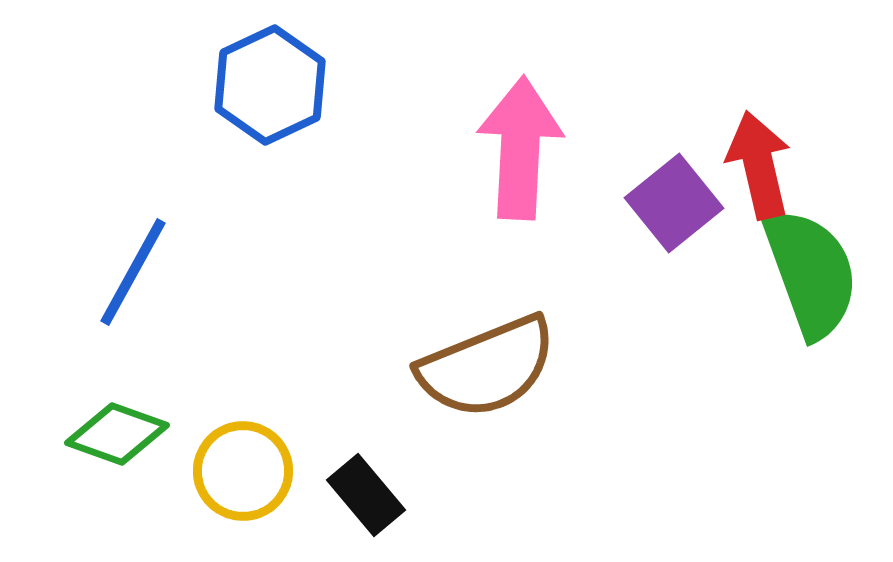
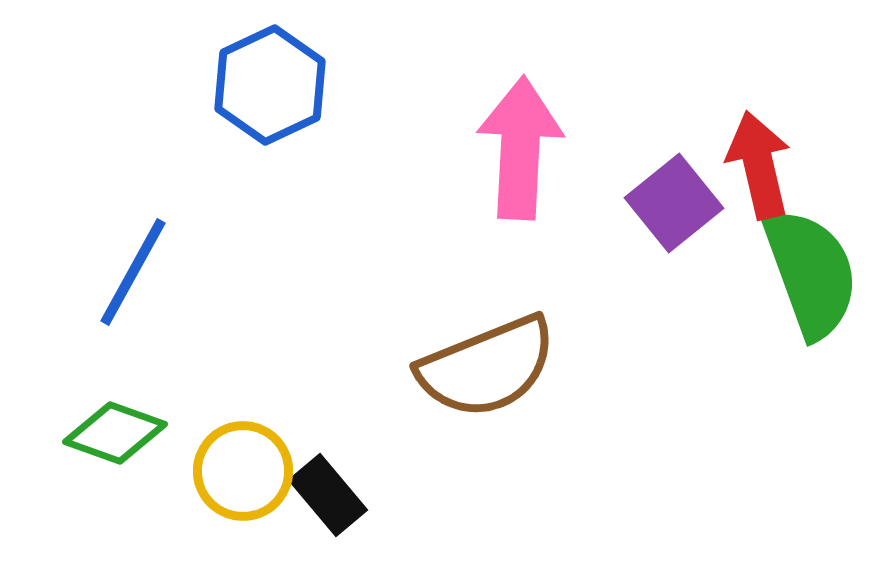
green diamond: moved 2 px left, 1 px up
black rectangle: moved 38 px left
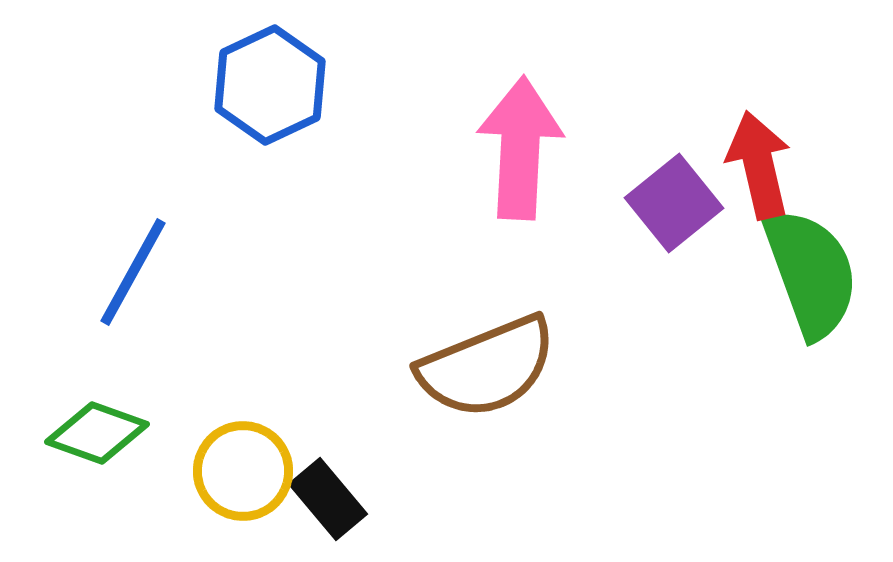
green diamond: moved 18 px left
black rectangle: moved 4 px down
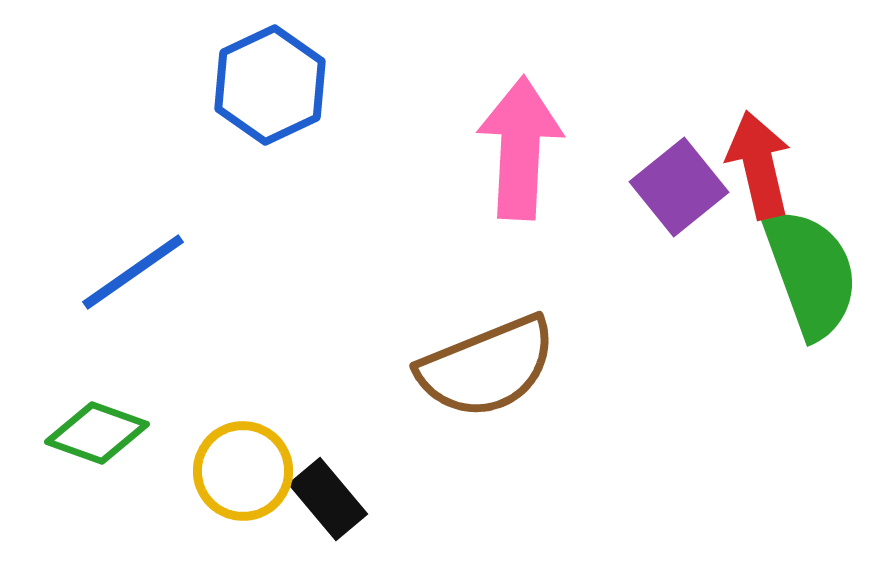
purple square: moved 5 px right, 16 px up
blue line: rotated 26 degrees clockwise
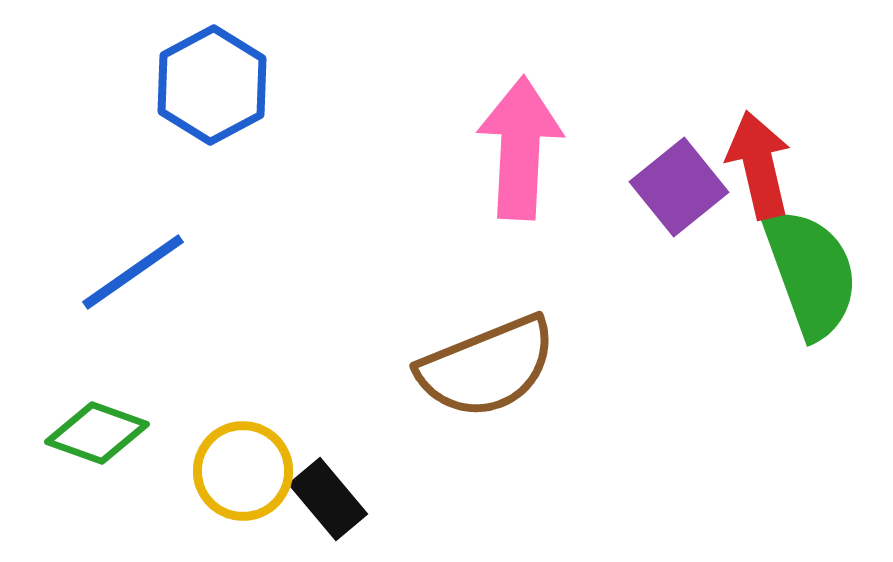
blue hexagon: moved 58 px left; rotated 3 degrees counterclockwise
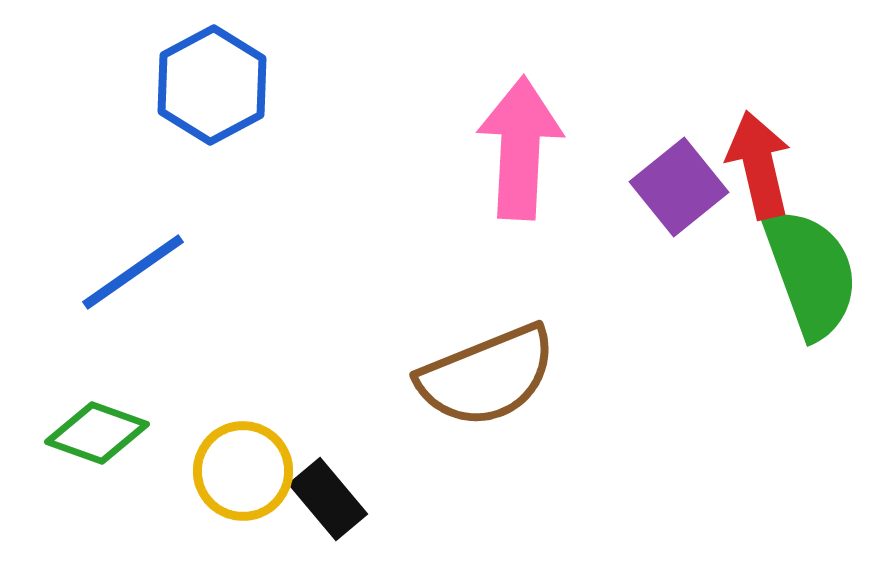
brown semicircle: moved 9 px down
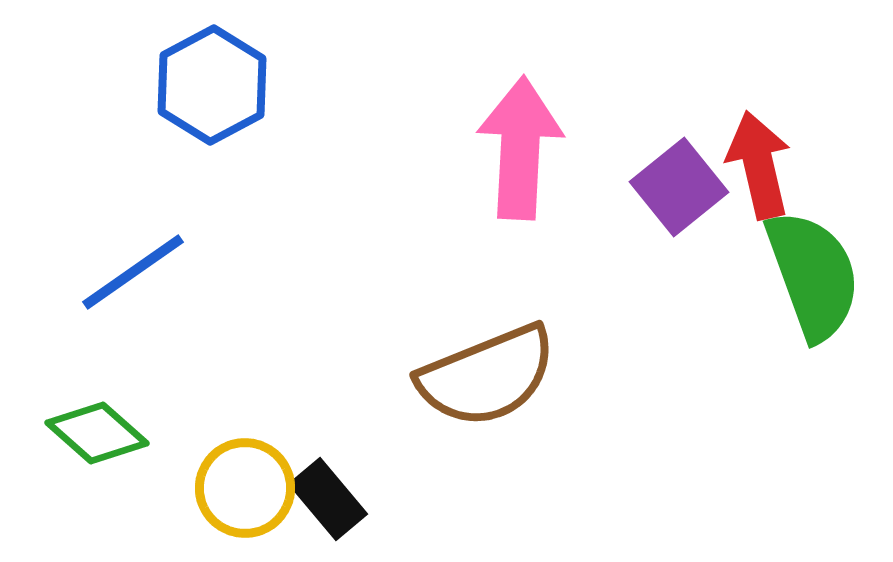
green semicircle: moved 2 px right, 2 px down
green diamond: rotated 22 degrees clockwise
yellow circle: moved 2 px right, 17 px down
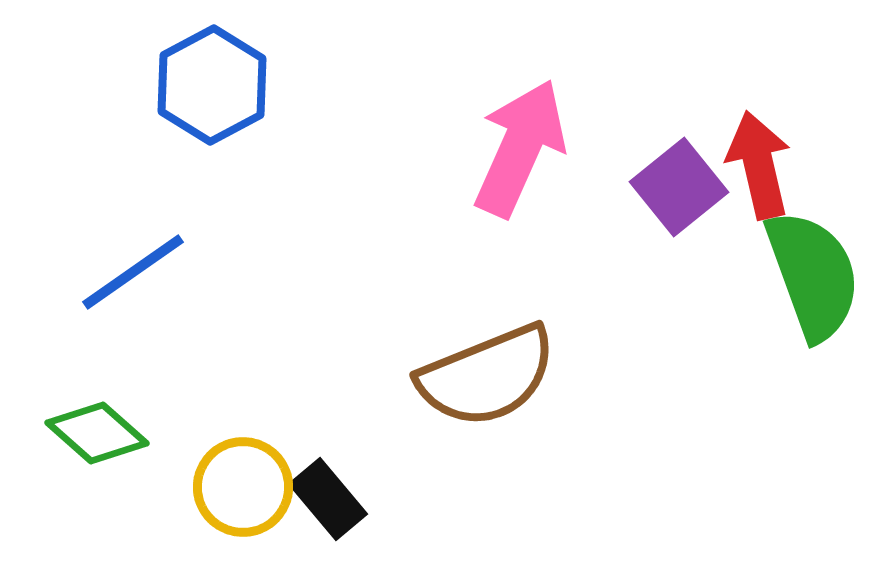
pink arrow: rotated 21 degrees clockwise
yellow circle: moved 2 px left, 1 px up
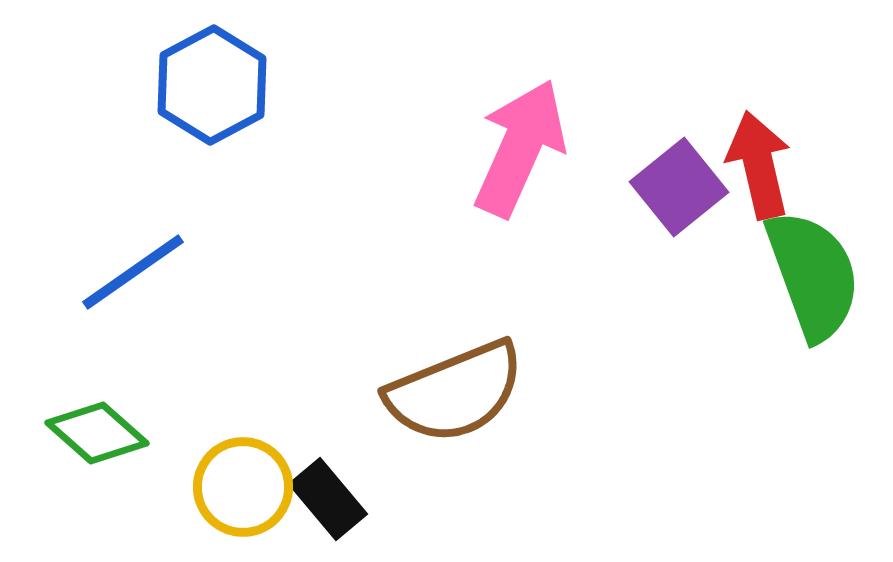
brown semicircle: moved 32 px left, 16 px down
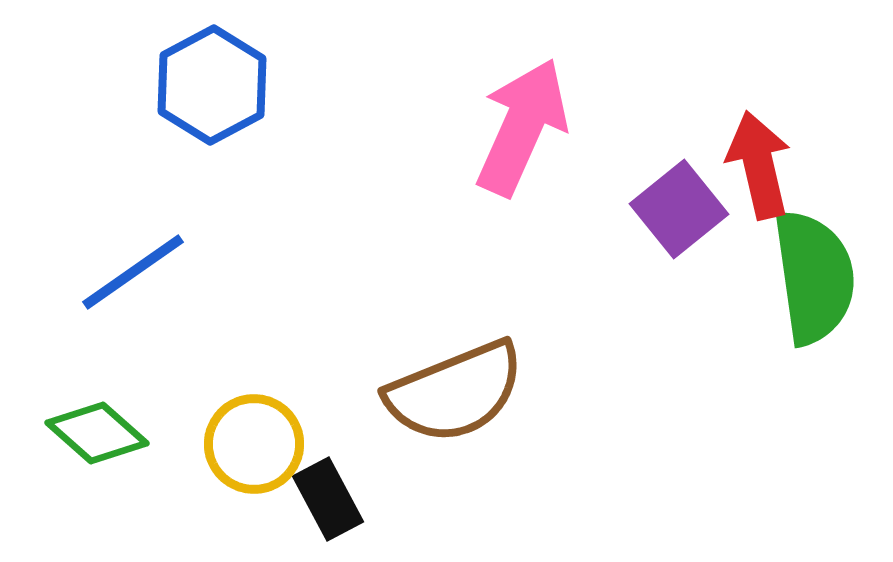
pink arrow: moved 2 px right, 21 px up
purple square: moved 22 px down
green semicircle: moved 1 px right, 2 px down; rotated 12 degrees clockwise
yellow circle: moved 11 px right, 43 px up
black rectangle: rotated 12 degrees clockwise
